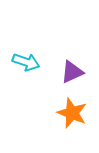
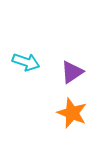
purple triangle: rotated 10 degrees counterclockwise
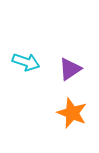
purple triangle: moved 2 px left, 3 px up
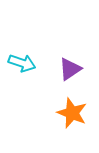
cyan arrow: moved 4 px left, 1 px down
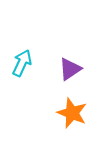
cyan arrow: rotated 84 degrees counterclockwise
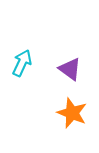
purple triangle: rotated 50 degrees counterclockwise
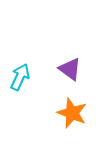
cyan arrow: moved 2 px left, 14 px down
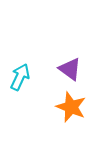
orange star: moved 1 px left, 6 px up
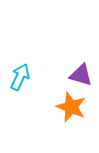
purple triangle: moved 11 px right, 6 px down; rotated 20 degrees counterclockwise
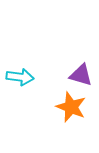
cyan arrow: rotated 72 degrees clockwise
